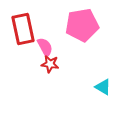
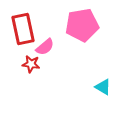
pink semicircle: rotated 78 degrees clockwise
red star: moved 19 px left
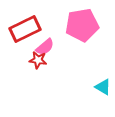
red rectangle: moved 2 px right; rotated 76 degrees clockwise
red star: moved 7 px right, 4 px up
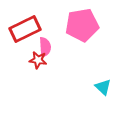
pink semicircle: rotated 54 degrees counterclockwise
cyan triangle: rotated 12 degrees clockwise
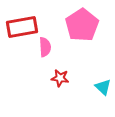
pink pentagon: rotated 24 degrees counterclockwise
red rectangle: moved 3 px left, 2 px up; rotated 16 degrees clockwise
red star: moved 22 px right, 18 px down
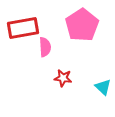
red rectangle: moved 1 px right, 1 px down
red star: moved 3 px right
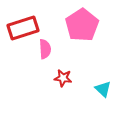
red rectangle: rotated 8 degrees counterclockwise
pink semicircle: moved 2 px down
cyan triangle: moved 2 px down
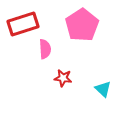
red rectangle: moved 4 px up
